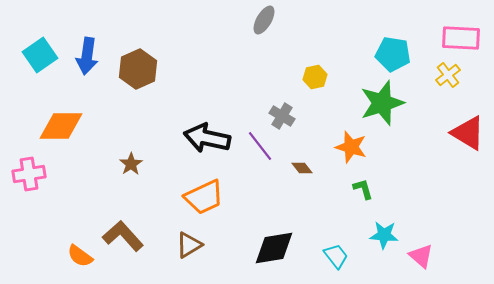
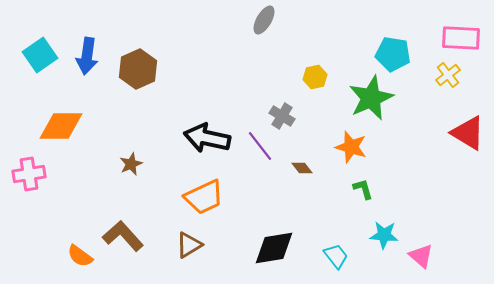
green star: moved 11 px left, 5 px up; rotated 6 degrees counterclockwise
brown star: rotated 10 degrees clockwise
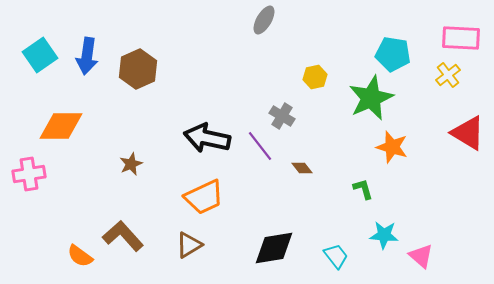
orange star: moved 41 px right
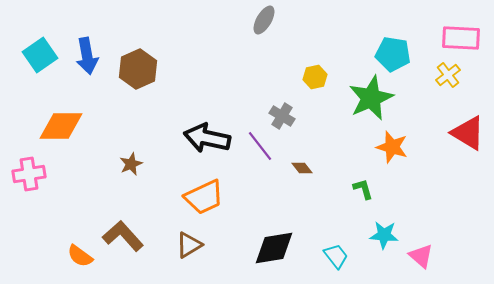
blue arrow: rotated 18 degrees counterclockwise
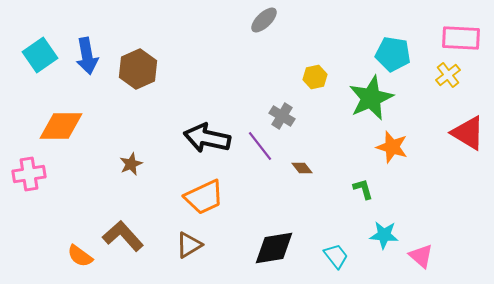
gray ellipse: rotated 16 degrees clockwise
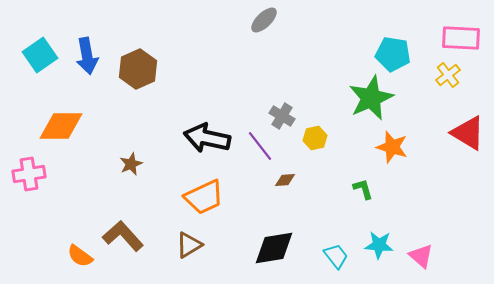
yellow hexagon: moved 61 px down
brown diamond: moved 17 px left, 12 px down; rotated 55 degrees counterclockwise
cyan star: moved 5 px left, 10 px down
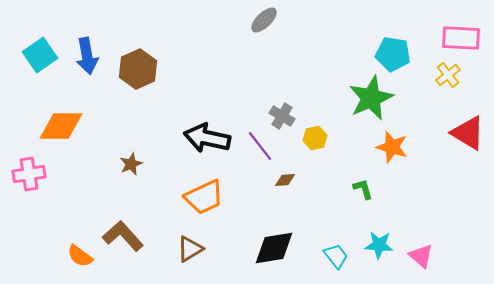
brown triangle: moved 1 px right, 4 px down
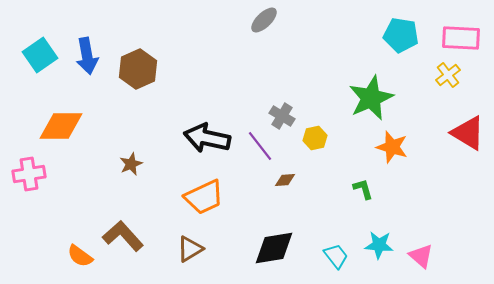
cyan pentagon: moved 8 px right, 19 px up
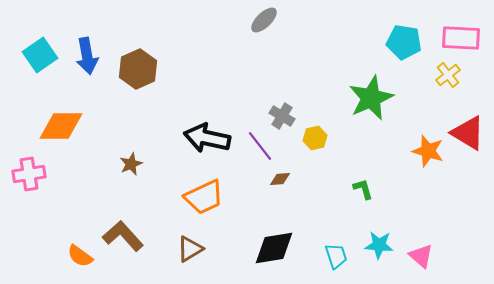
cyan pentagon: moved 3 px right, 7 px down
orange star: moved 36 px right, 4 px down
brown diamond: moved 5 px left, 1 px up
cyan trapezoid: rotated 20 degrees clockwise
